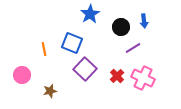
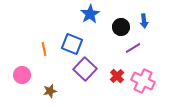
blue square: moved 1 px down
pink cross: moved 3 px down
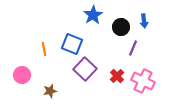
blue star: moved 3 px right, 1 px down
purple line: rotated 35 degrees counterclockwise
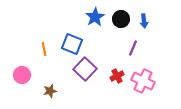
blue star: moved 2 px right, 2 px down
black circle: moved 8 px up
red cross: rotated 16 degrees clockwise
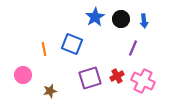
purple square: moved 5 px right, 9 px down; rotated 30 degrees clockwise
pink circle: moved 1 px right
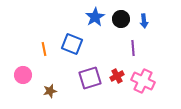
purple line: rotated 28 degrees counterclockwise
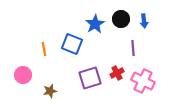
blue star: moved 7 px down
red cross: moved 3 px up
